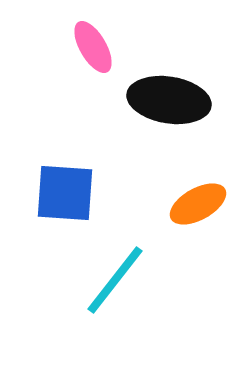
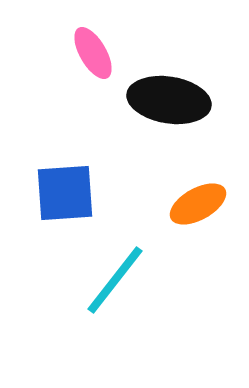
pink ellipse: moved 6 px down
blue square: rotated 8 degrees counterclockwise
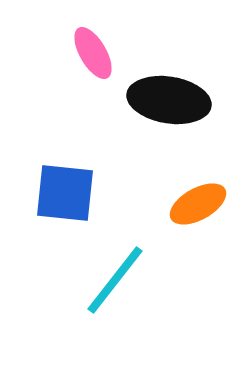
blue square: rotated 10 degrees clockwise
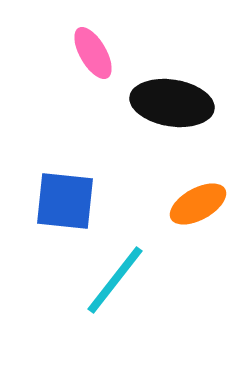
black ellipse: moved 3 px right, 3 px down
blue square: moved 8 px down
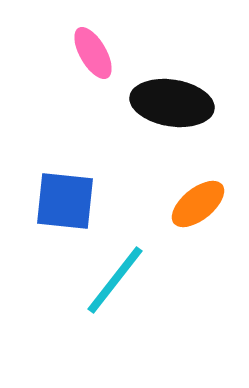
orange ellipse: rotated 10 degrees counterclockwise
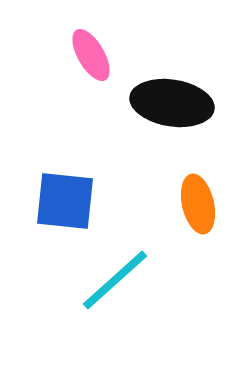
pink ellipse: moved 2 px left, 2 px down
orange ellipse: rotated 64 degrees counterclockwise
cyan line: rotated 10 degrees clockwise
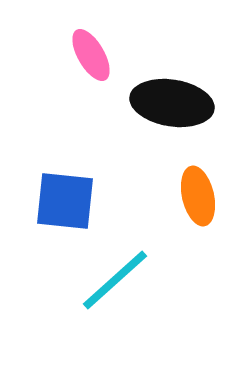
orange ellipse: moved 8 px up
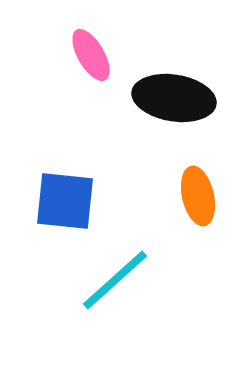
black ellipse: moved 2 px right, 5 px up
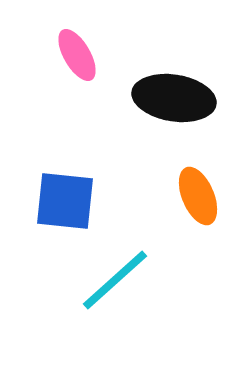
pink ellipse: moved 14 px left
orange ellipse: rotated 10 degrees counterclockwise
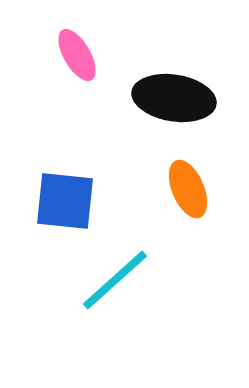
orange ellipse: moved 10 px left, 7 px up
